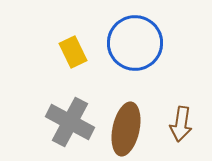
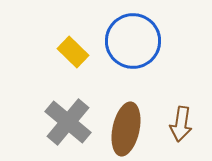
blue circle: moved 2 px left, 2 px up
yellow rectangle: rotated 20 degrees counterclockwise
gray cross: moved 2 px left; rotated 12 degrees clockwise
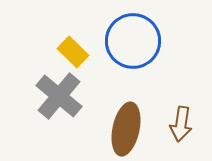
gray cross: moved 9 px left, 26 px up
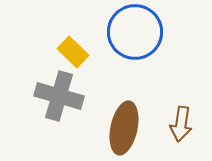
blue circle: moved 2 px right, 9 px up
gray cross: rotated 24 degrees counterclockwise
brown ellipse: moved 2 px left, 1 px up
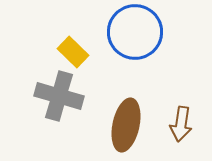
brown ellipse: moved 2 px right, 3 px up
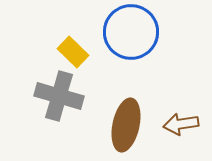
blue circle: moved 4 px left
brown arrow: rotated 72 degrees clockwise
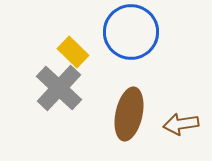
gray cross: moved 8 px up; rotated 27 degrees clockwise
brown ellipse: moved 3 px right, 11 px up
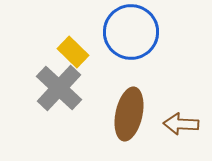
brown arrow: rotated 12 degrees clockwise
